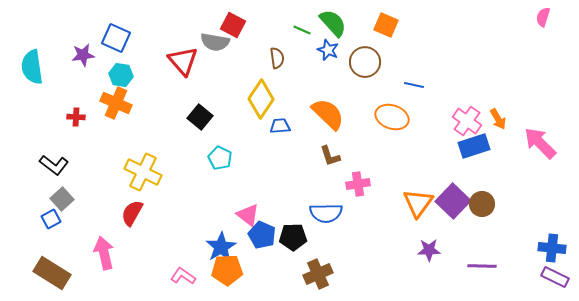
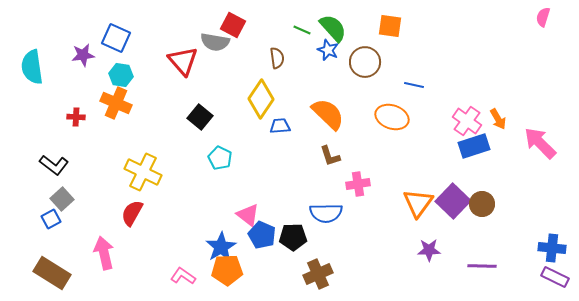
green semicircle at (333, 23): moved 5 px down
orange square at (386, 25): moved 4 px right, 1 px down; rotated 15 degrees counterclockwise
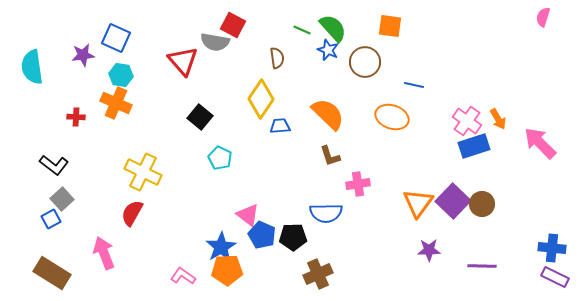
pink arrow at (104, 253): rotated 8 degrees counterclockwise
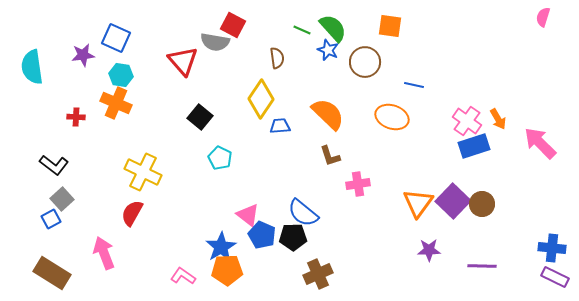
blue semicircle at (326, 213): moved 23 px left; rotated 40 degrees clockwise
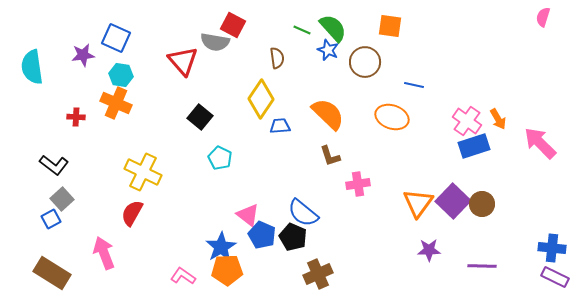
black pentagon at (293, 237): rotated 24 degrees clockwise
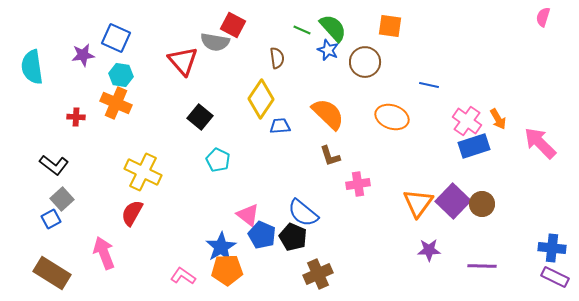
blue line at (414, 85): moved 15 px right
cyan pentagon at (220, 158): moved 2 px left, 2 px down
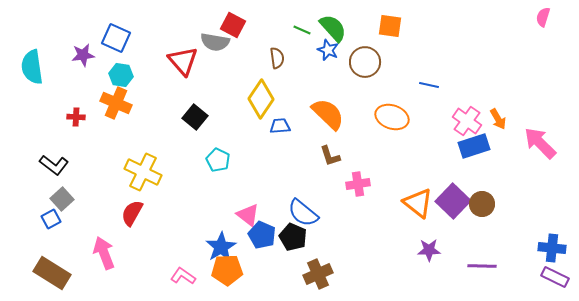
black square at (200, 117): moved 5 px left
orange triangle at (418, 203): rotated 28 degrees counterclockwise
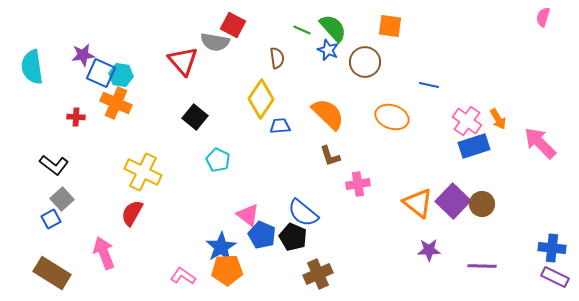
blue square at (116, 38): moved 15 px left, 35 px down
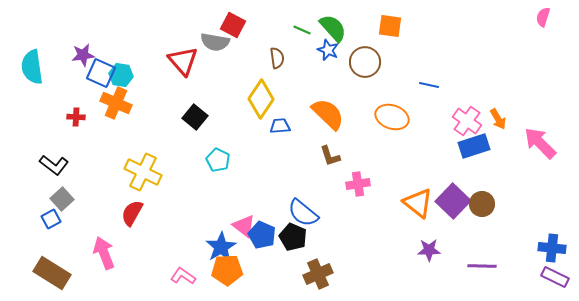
pink triangle at (248, 215): moved 4 px left, 11 px down
